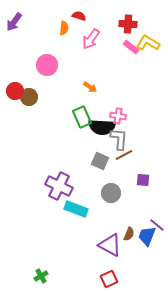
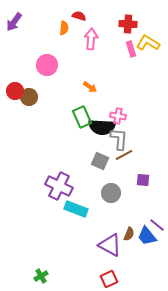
pink arrow: rotated 150 degrees clockwise
pink rectangle: moved 2 px down; rotated 35 degrees clockwise
blue trapezoid: rotated 60 degrees counterclockwise
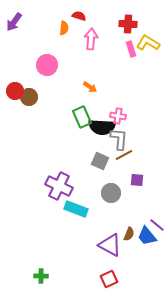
purple square: moved 6 px left
green cross: rotated 32 degrees clockwise
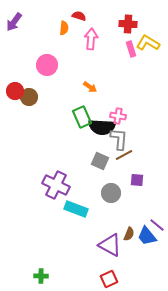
purple cross: moved 3 px left, 1 px up
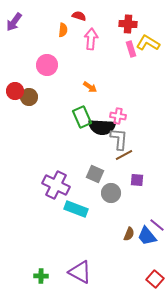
orange semicircle: moved 1 px left, 2 px down
gray square: moved 5 px left, 13 px down
purple triangle: moved 30 px left, 27 px down
red square: moved 46 px right; rotated 24 degrees counterclockwise
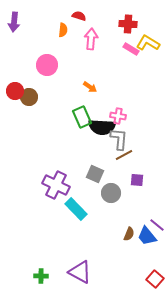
purple arrow: rotated 30 degrees counterclockwise
pink rectangle: rotated 42 degrees counterclockwise
cyan rectangle: rotated 25 degrees clockwise
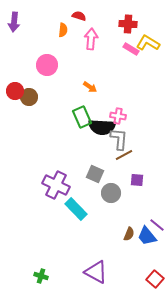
purple triangle: moved 16 px right
green cross: rotated 16 degrees clockwise
